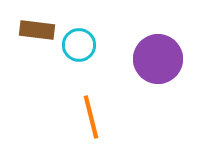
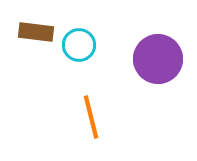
brown rectangle: moved 1 px left, 2 px down
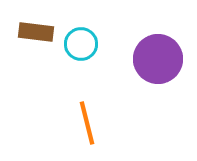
cyan circle: moved 2 px right, 1 px up
orange line: moved 4 px left, 6 px down
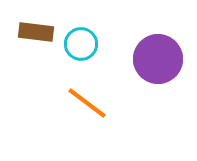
orange line: moved 20 px up; rotated 39 degrees counterclockwise
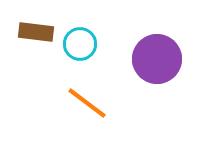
cyan circle: moved 1 px left
purple circle: moved 1 px left
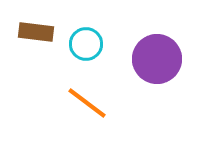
cyan circle: moved 6 px right
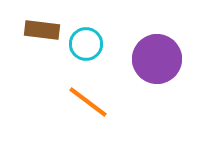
brown rectangle: moved 6 px right, 2 px up
orange line: moved 1 px right, 1 px up
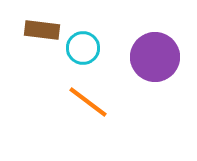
cyan circle: moved 3 px left, 4 px down
purple circle: moved 2 px left, 2 px up
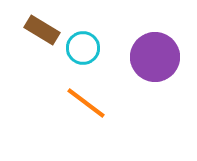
brown rectangle: rotated 24 degrees clockwise
orange line: moved 2 px left, 1 px down
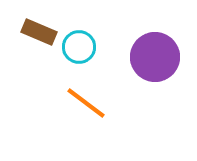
brown rectangle: moved 3 px left, 2 px down; rotated 8 degrees counterclockwise
cyan circle: moved 4 px left, 1 px up
